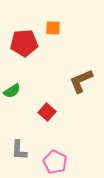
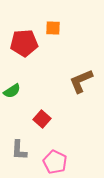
red square: moved 5 px left, 7 px down
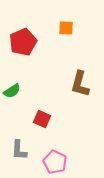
orange square: moved 13 px right
red pentagon: moved 1 px left, 1 px up; rotated 20 degrees counterclockwise
brown L-shape: moved 1 px left, 3 px down; rotated 52 degrees counterclockwise
red square: rotated 18 degrees counterclockwise
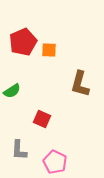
orange square: moved 17 px left, 22 px down
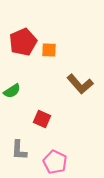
brown L-shape: rotated 56 degrees counterclockwise
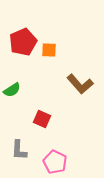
green semicircle: moved 1 px up
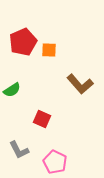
gray L-shape: rotated 30 degrees counterclockwise
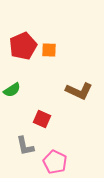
red pentagon: moved 4 px down
brown L-shape: moved 1 px left, 7 px down; rotated 24 degrees counterclockwise
gray L-shape: moved 6 px right, 4 px up; rotated 15 degrees clockwise
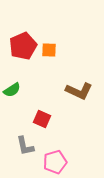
pink pentagon: rotated 30 degrees clockwise
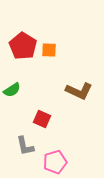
red pentagon: rotated 16 degrees counterclockwise
